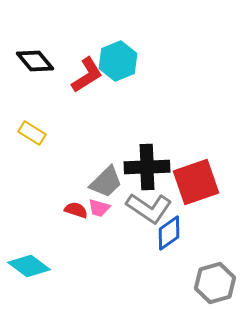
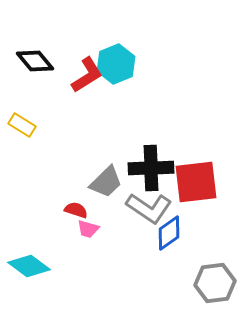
cyan hexagon: moved 2 px left, 3 px down
yellow rectangle: moved 10 px left, 8 px up
black cross: moved 4 px right, 1 px down
red square: rotated 12 degrees clockwise
pink trapezoid: moved 11 px left, 21 px down
gray hexagon: rotated 9 degrees clockwise
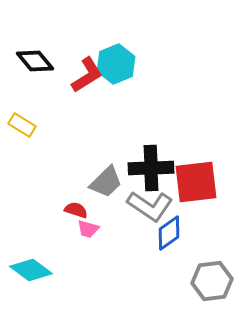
gray L-shape: moved 1 px right, 2 px up
cyan diamond: moved 2 px right, 4 px down
gray hexagon: moved 3 px left, 2 px up
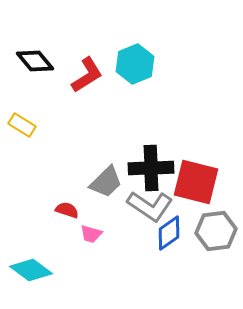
cyan hexagon: moved 19 px right
red square: rotated 21 degrees clockwise
red semicircle: moved 9 px left
pink trapezoid: moved 3 px right, 5 px down
gray hexagon: moved 4 px right, 50 px up
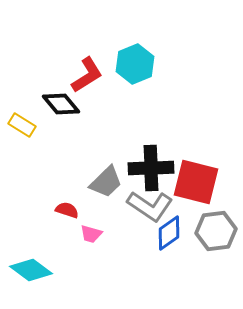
black diamond: moved 26 px right, 43 px down
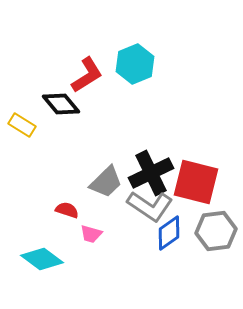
black cross: moved 5 px down; rotated 24 degrees counterclockwise
cyan diamond: moved 11 px right, 11 px up
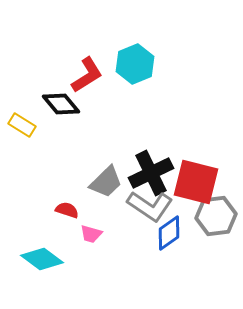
gray hexagon: moved 15 px up
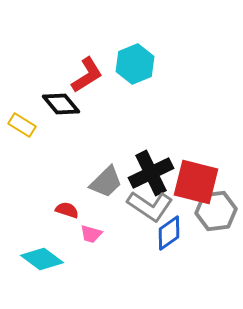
gray hexagon: moved 5 px up
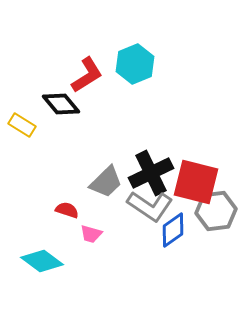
blue diamond: moved 4 px right, 3 px up
cyan diamond: moved 2 px down
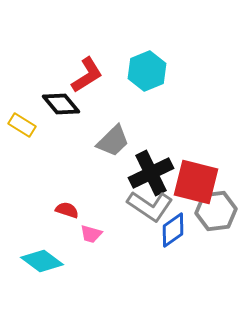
cyan hexagon: moved 12 px right, 7 px down
gray trapezoid: moved 7 px right, 41 px up
